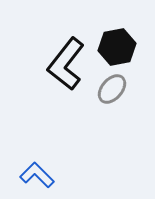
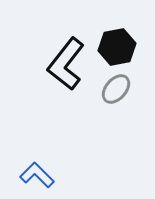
gray ellipse: moved 4 px right
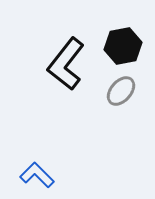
black hexagon: moved 6 px right, 1 px up
gray ellipse: moved 5 px right, 2 px down
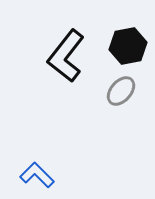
black hexagon: moved 5 px right
black L-shape: moved 8 px up
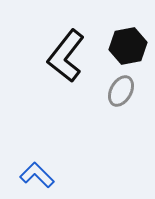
gray ellipse: rotated 12 degrees counterclockwise
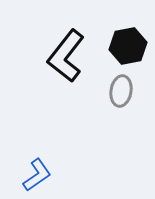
gray ellipse: rotated 20 degrees counterclockwise
blue L-shape: rotated 100 degrees clockwise
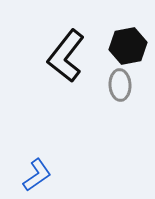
gray ellipse: moved 1 px left, 6 px up; rotated 12 degrees counterclockwise
